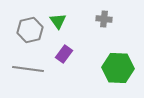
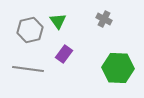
gray cross: rotated 21 degrees clockwise
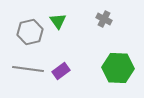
gray hexagon: moved 2 px down
purple rectangle: moved 3 px left, 17 px down; rotated 18 degrees clockwise
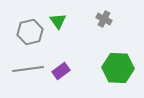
gray line: rotated 16 degrees counterclockwise
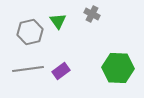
gray cross: moved 12 px left, 5 px up
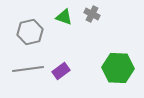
green triangle: moved 6 px right, 4 px up; rotated 36 degrees counterclockwise
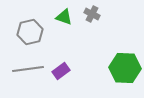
green hexagon: moved 7 px right
